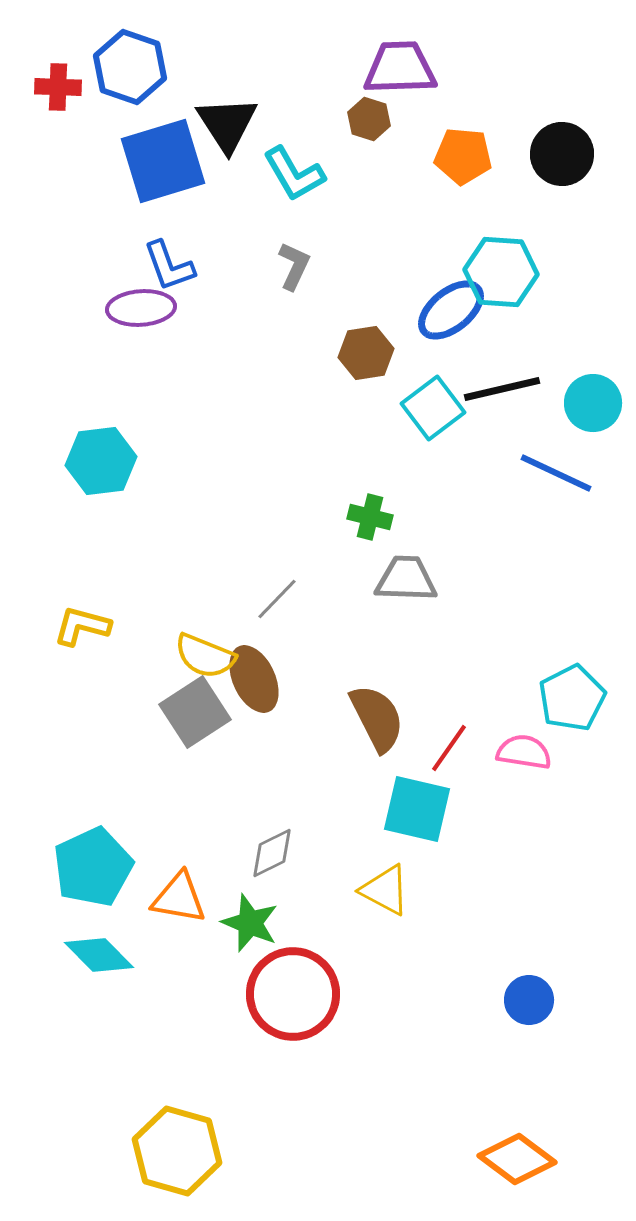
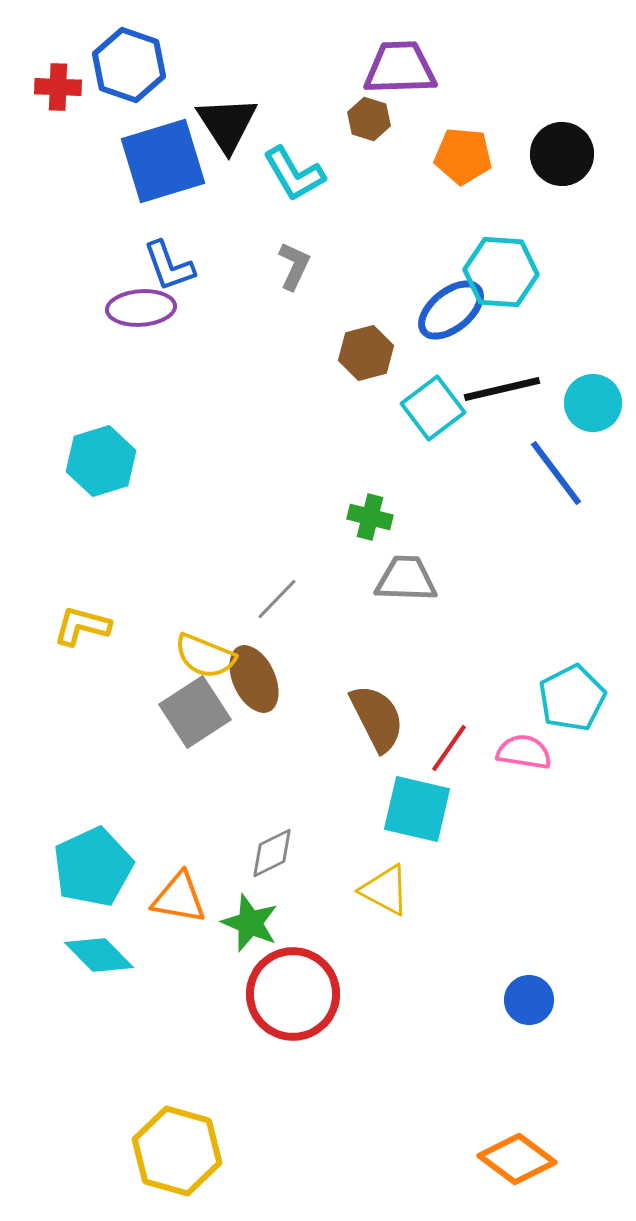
blue hexagon at (130, 67): moved 1 px left, 2 px up
brown hexagon at (366, 353): rotated 6 degrees counterclockwise
cyan hexagon at (101, 461): rotated 10 degrees counterclockwise
blue line at (556, 473): rotated 28 degrees clockwise
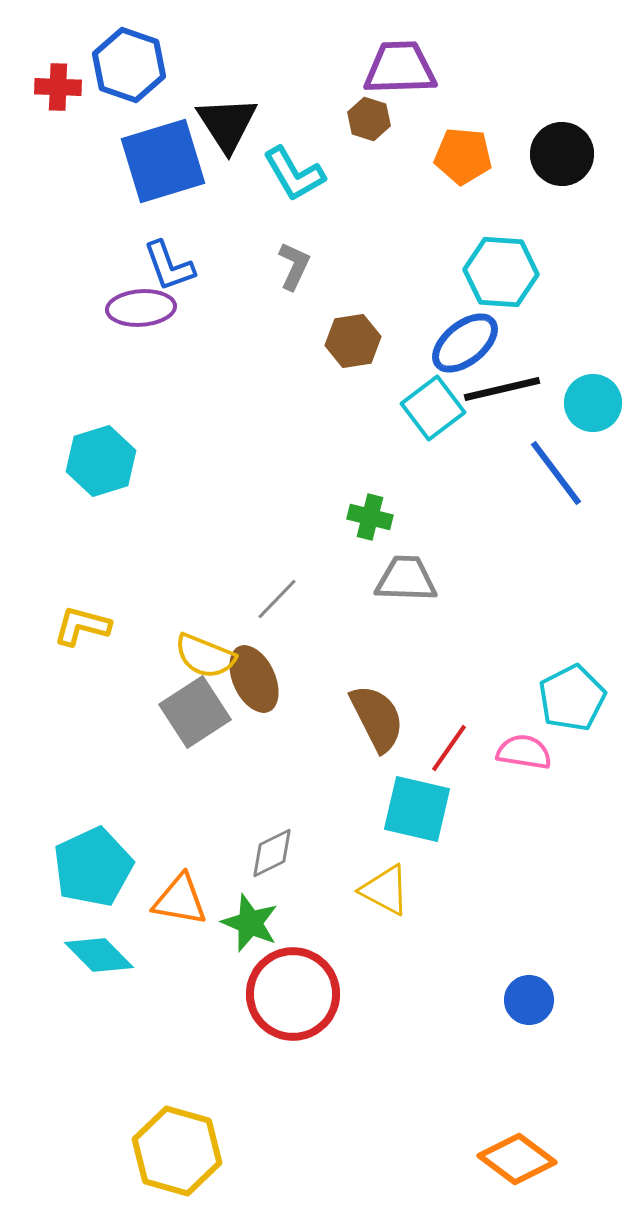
blue ellipse at (451, 310): moved 14 px right, 33 px down
brown hexagon at (366, 353): moved 13 px left, 12 px up; rotated 6 degrees clockwise
orange triangle at (179, 898): moved 1 px right, 2 px down
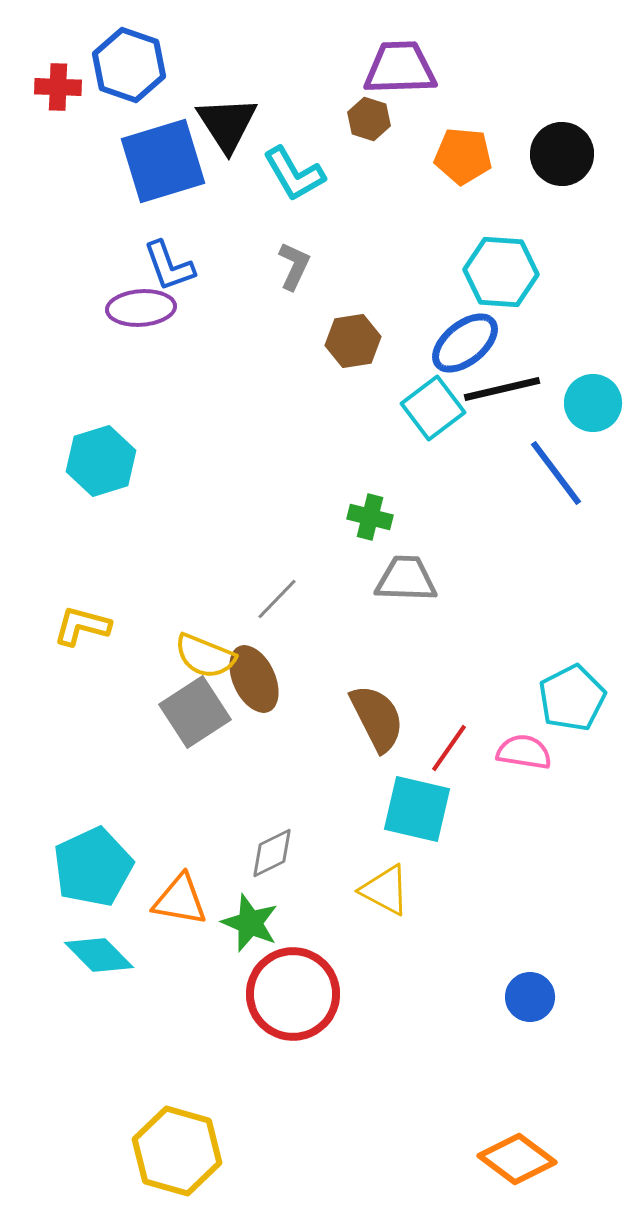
blue circle at (529, 1000): moved 1 px right, 3 px up
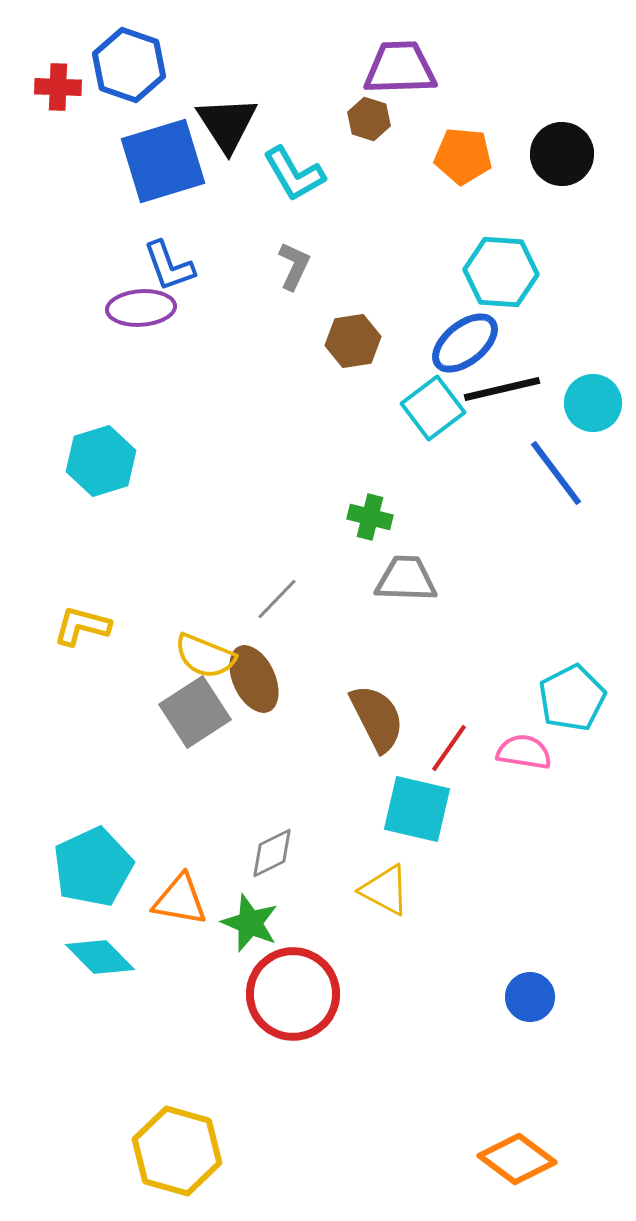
cyan diamond at (99, 955): moved 1 px right, 2 px down
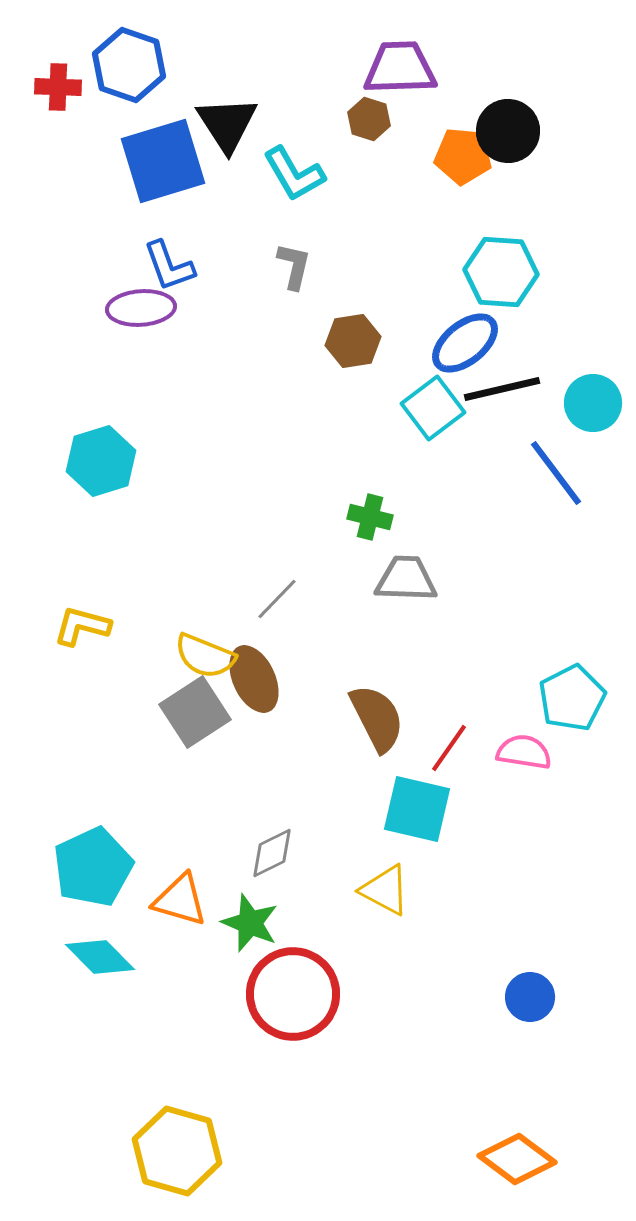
black circle at (562, 154): moved 54 px left, 23 px up
gray L-shape at (294, 266): rotated 12 degrees counterclockwise
orange triangle at (180, 900): rotated 6 degrees clockwise
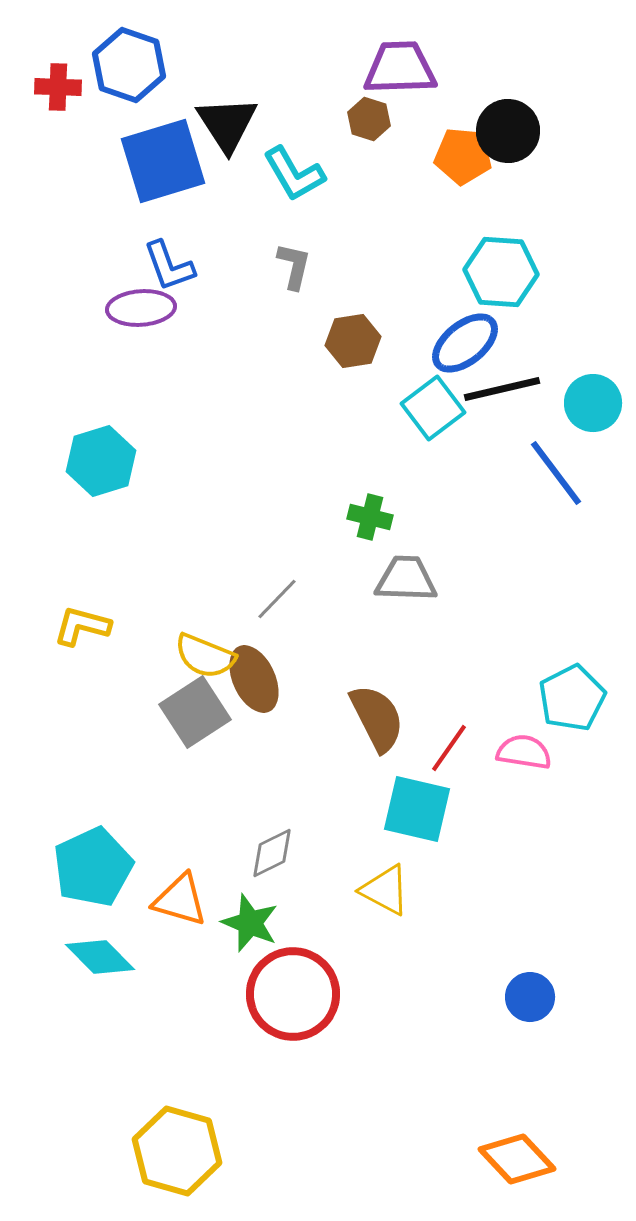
orange diamond at (517, 1159): rotated 10 degrees clockwise
